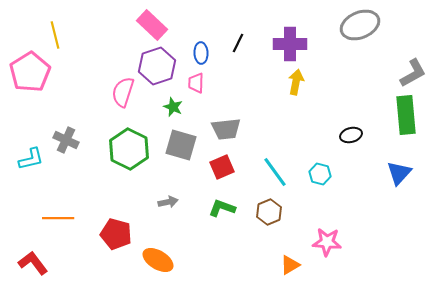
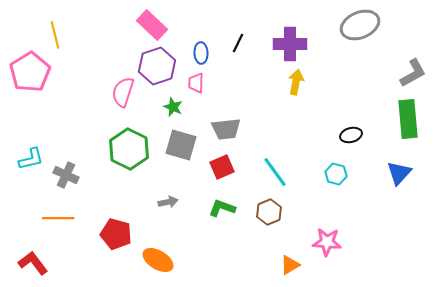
green rectangle: moved 2 px right, 4 px down
gray cross: moved 35 px down
cyan hexagon: moved 16 px right
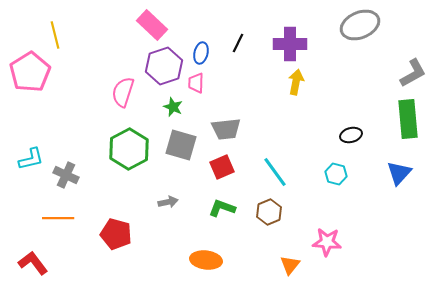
blue ellipse: rotated 15 degrees clockwise
purple hexagon: moved 7 px right
green hexagon: rotated 6 degrees clockwise
orange ellipse: moved 48 px right; rotated 24 degrees counterclockwise
orange triangle: rotated 20 degrees counterclockwise
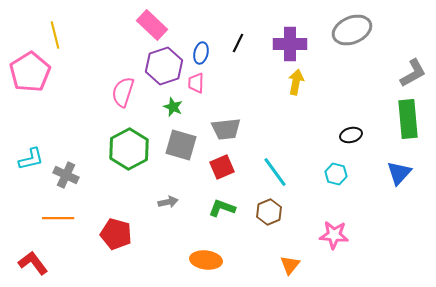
gray ellipse: moved 8 px left, 5 px down
pink star: moved 7 px right, 7 px up
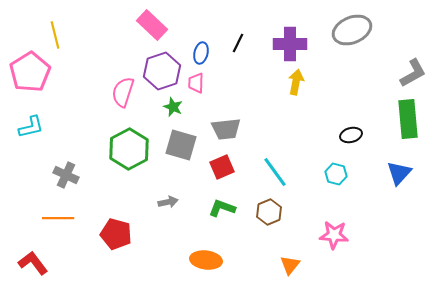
purple hexagon: moved 2 px left, 5 px down
cyan L-shape: moved 32 px up
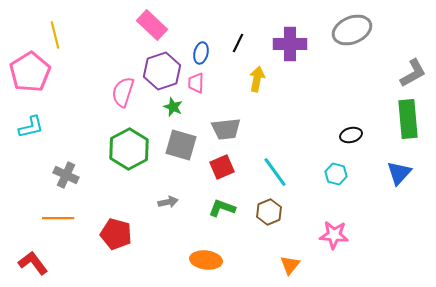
yellow arrow: moved 39 px left, 3 px up
